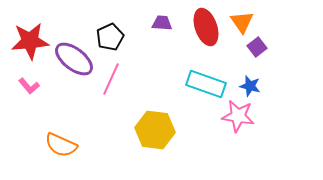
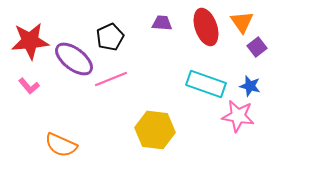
pink line: rotated 44 degrees clockwise
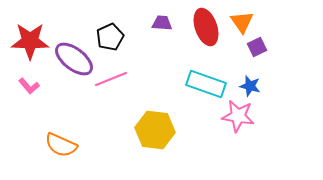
red star: rotated 6 degrees clockwise
purple square: rotated 12 degrees clockwise
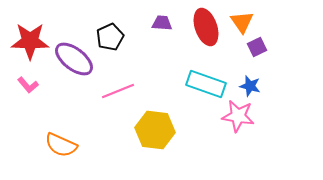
pink line: moved 7 px right, 12 px down
pink L-shape: moved 1 px left, 1 px up
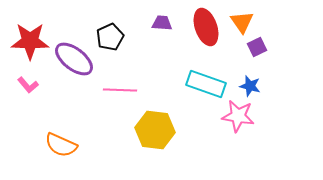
pink line: moved 2 px right, 1 px up; rotated 24 degrees clockwise
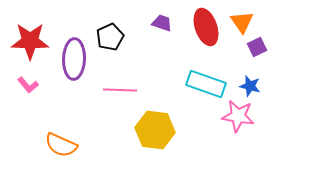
purple trapezoid: rotated 15 degrees clockwise
purple ellipse: rotated 54 degrees clockwise
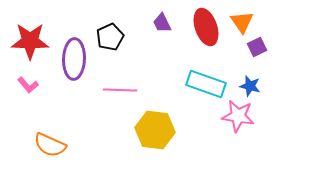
purple trapezoid: rotated 135 degrees counterclockwise
orange semicircle: moved 11 px left
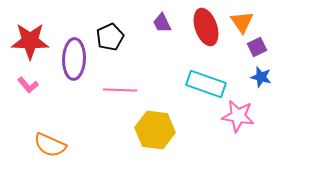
blue star: moved 11 px right, 9 px up
